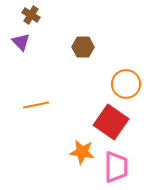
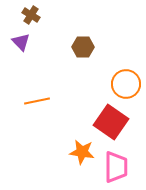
orange line: moved 1 px right, 4 px up
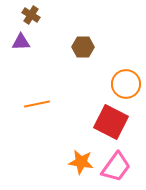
purple triangle: rotated 48 degrees counterclockwise
orange line: moved 3 px down
red square: rotated 8 degrees counterclockwise
orange star: moved 1 px left, 10 px down
pink trapezoid: rotated 36 degrees clockwise
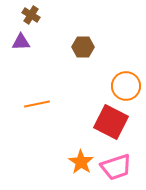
orange circle: moved 2 px down
orange star: rotated 25 degrees clockwise
pink trapezoid: rotated 36 degrees clockwise
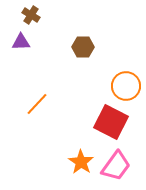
orange line: rotated 35 degrees counterclockwise
pink trapezoid: moved 1 px up; rotated 36 degrees counterclockwise
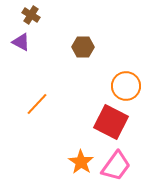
purple triangle: rotated 30 degrees clockwise
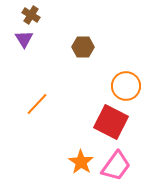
purple triangle: moved 3 px right, 3 px up; rotated 30 degrees clockwise
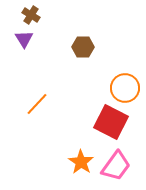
orange circle: moved 1 px left, 2 px down
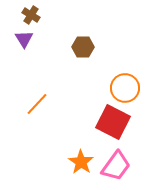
red square: moved 2 px right
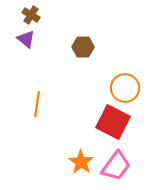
purple triangle: moved 2 px right; rotated 18 degrees counterclockwise
orange line: rotated 35 degrees counterclockwise
